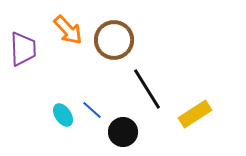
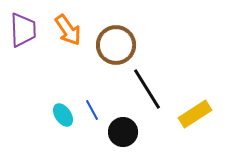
orange arrow: rotated 8 degrees clockwise
brown circle: moved 2 px right, 5 px down
purple trapezoid: moved 19 px up
blue line: rotated 20 degrees clockwise
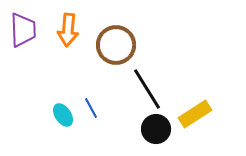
orange arrow: rotated 40 degrees clockwise
blue line: moved 1 px left, 2 px up
black circle: moved 33 px right, 3 px up
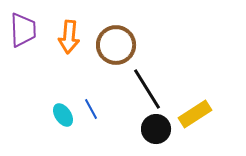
orange arrow: moved 1 px right, 7 px down
blue line: moved 1 px down
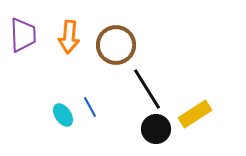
purple trapezoid: moved 5 px down
blue line: moved 1 px left, 2 px up
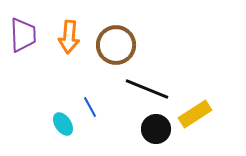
black line: rotated 36 degrees counterclockwise
cyan ellipse: moved 9 px down
